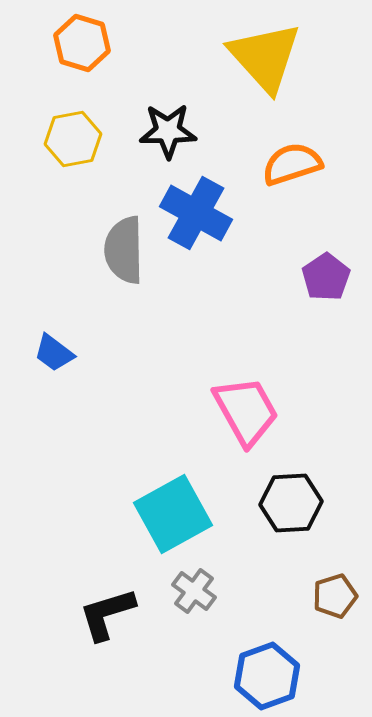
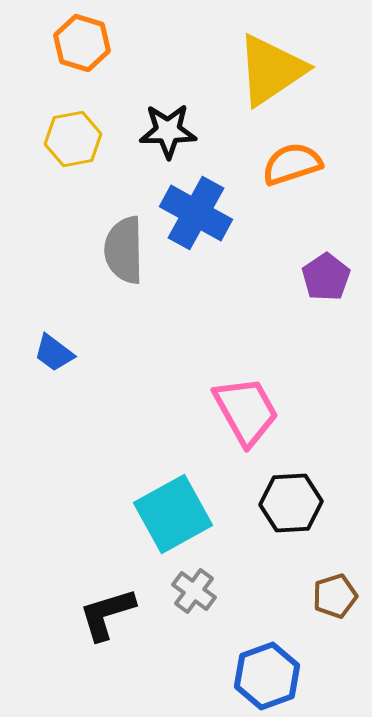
yellow triangle: moved 6 px right, 13 px down; rotated 38 degrees clockwise
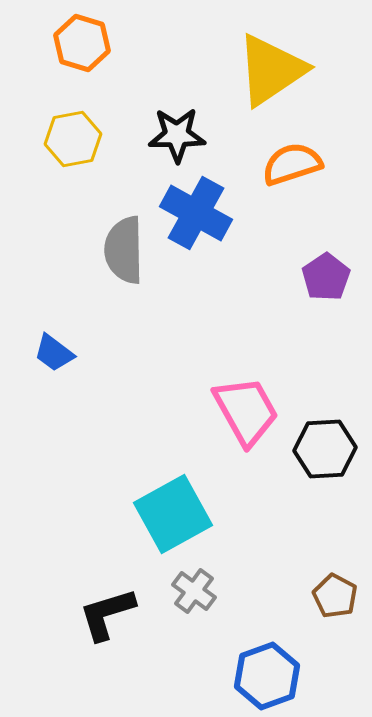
black star: moved 9 px right, 4 px down
black hexagon: moved 34 px right, 54 px up
brown pentagon: rotated 27 degrees counterclockwise
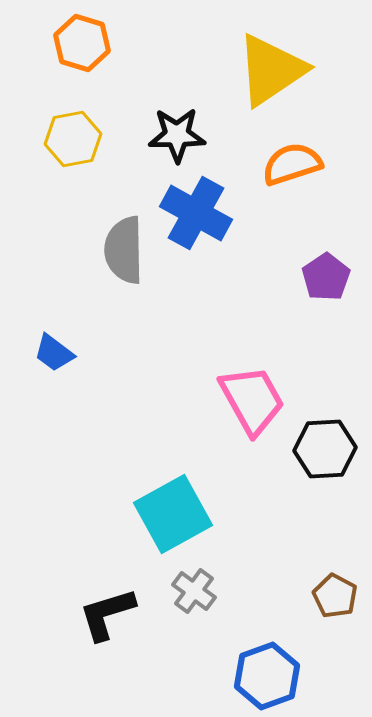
pink trapezoid: moved 6 px right, 11 px up
